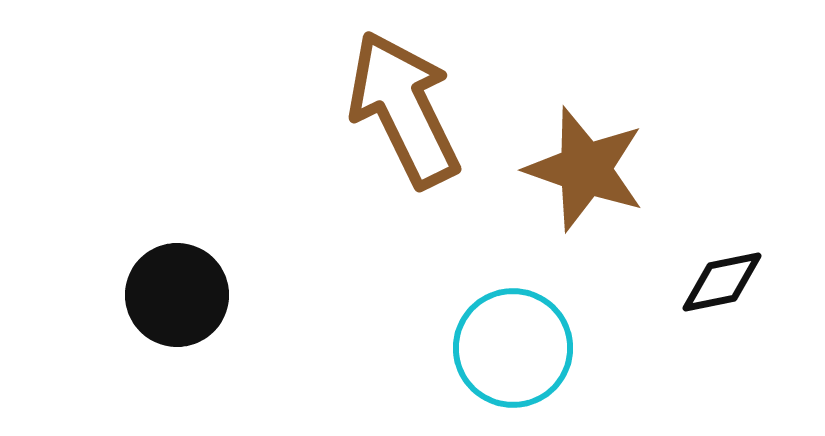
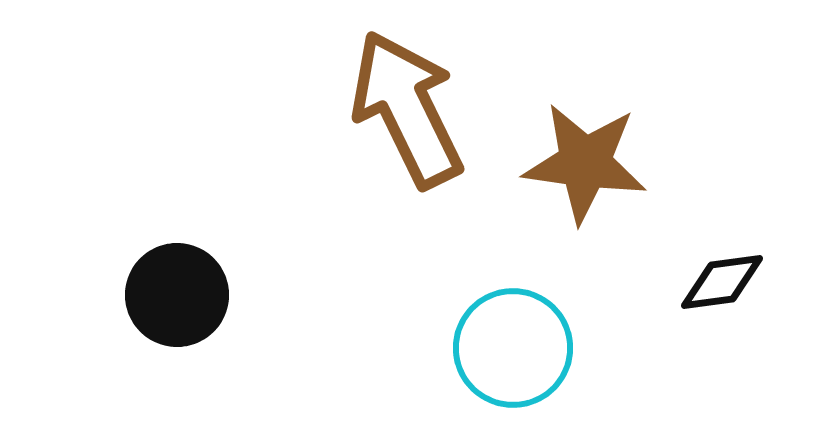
brown arrow: moved 3 px right
brown star: moved 6 px up; rotated 11 degrees counterclockwise
black diamond: rotated 4 degrees clockwise
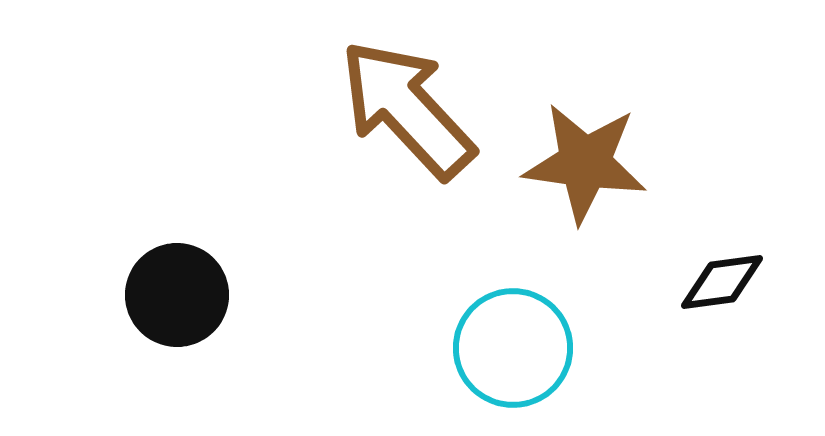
brown arrow: rotated 17 degrees counterclockwise
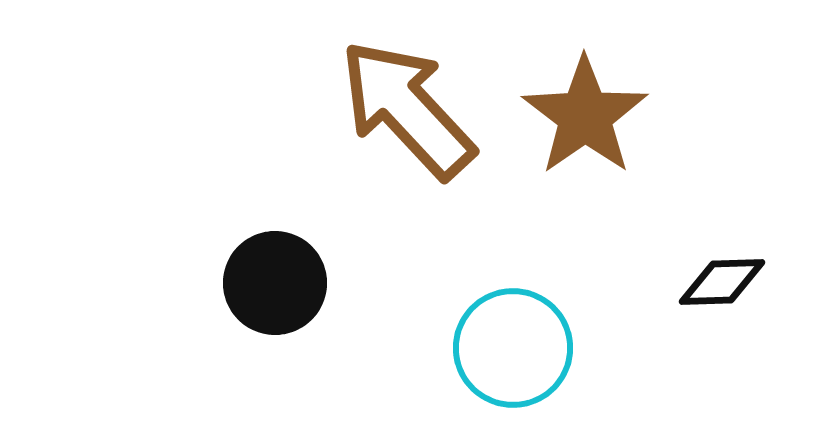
brown star: moved 47 px up; rotated 29 degrees clockwise
black diamond: rotated 6 degrees clockwise
black circle: moved 98 px right, 12 px up
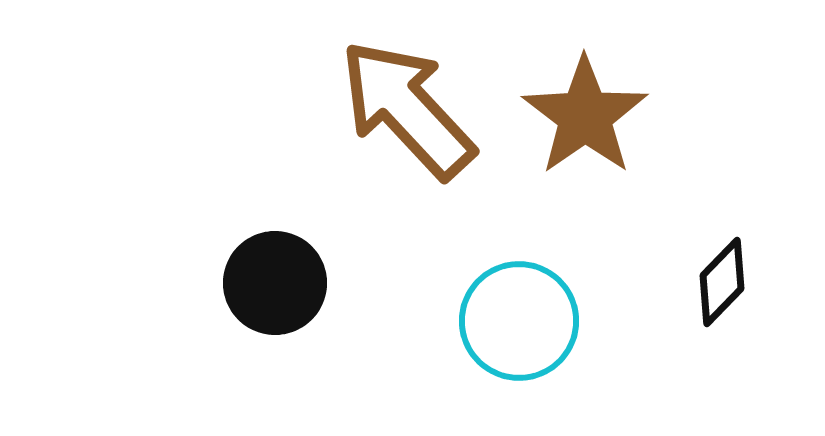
black diamond: rotated 44 degrees counterclockwise
cyan circle: moved 6 px right, 27 px up
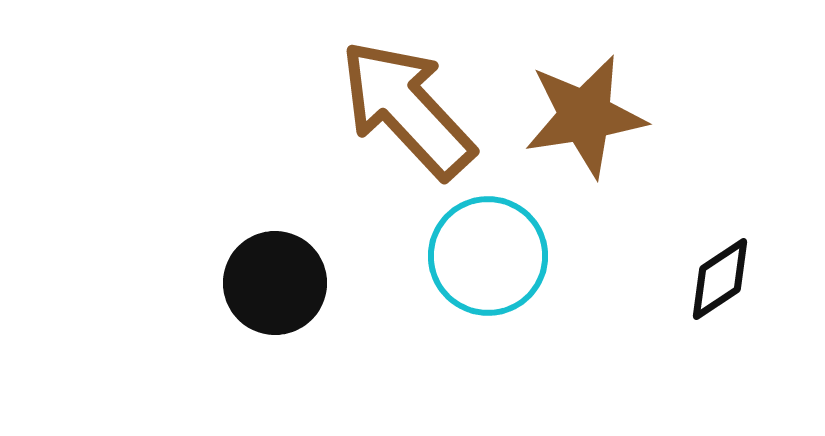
brown star: rotated 26 degrees clockwise
black diamond: moved 2 px left, 3 px up; rotated 12 degrees clockwise
cyan circle: moved 31 px left, 65 px up
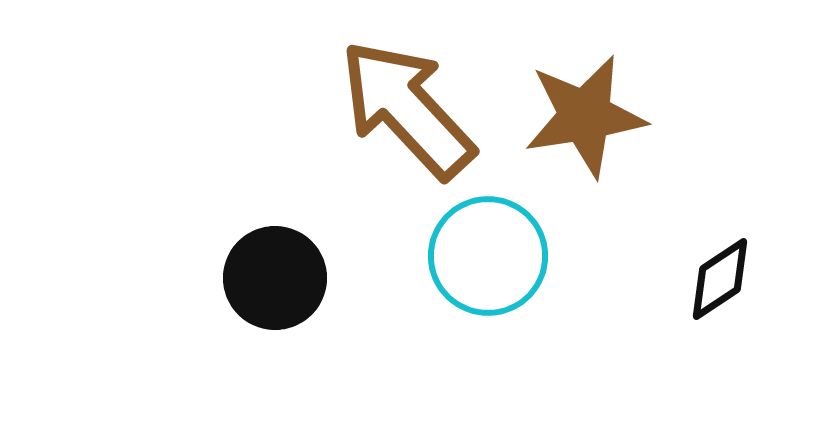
black circle: moved 5 px up
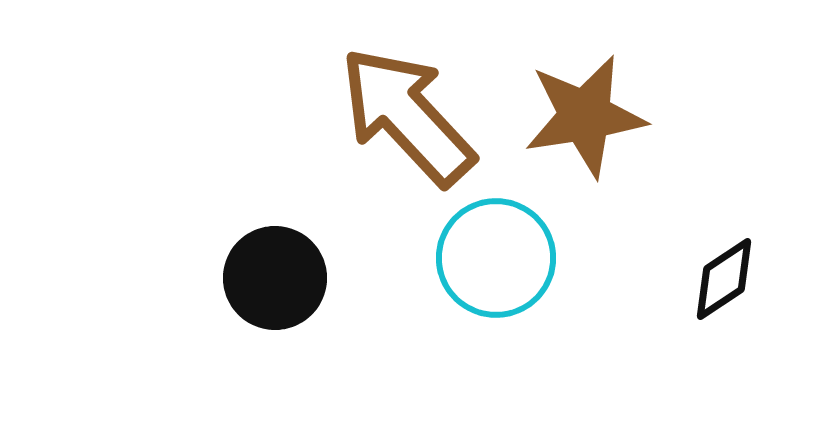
brown arrow: moved 7 px down
cyan circle: moved 8 px right, 2 px down
black diamond: moved 4 px right
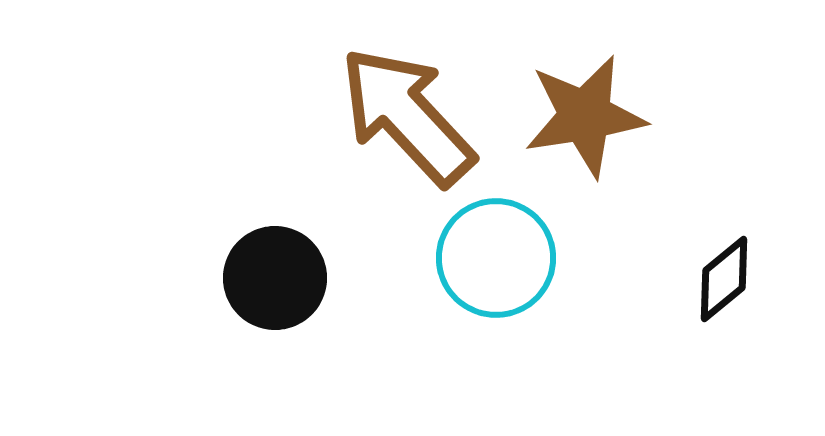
black diamond: rotated 6 degrees counterclockwise
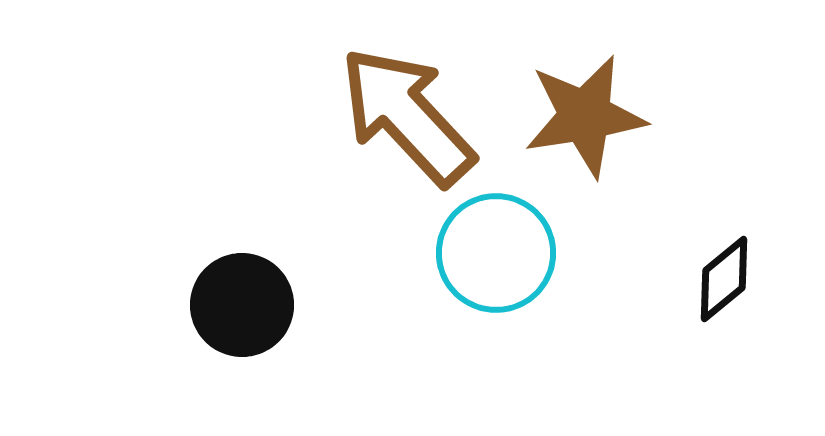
cyan circle: moved 5 px up
black circle: moved 33 px left, 27 px down
